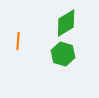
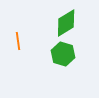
orange line: rotated 12 degrees counterclockwise
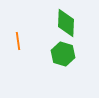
green diamond: rotated 56 degrees counterclockwise
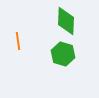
green diamond: moved 2 px up
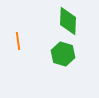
green diamond: moved 2 px right
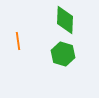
green diamond: moved 3 px left, 1 px up
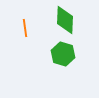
orange line: moved 7 px right, 13 px up
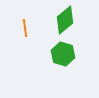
green diamond: rotated 48 degrees clockwise
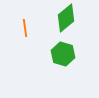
green diamond: moved 1 px right, 2 px up
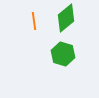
orange line: moved 9 px right, 7 px up
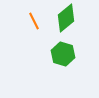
orange line: rotated 18 degrees counterclockwise
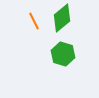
green diamond: moved 4 px left
